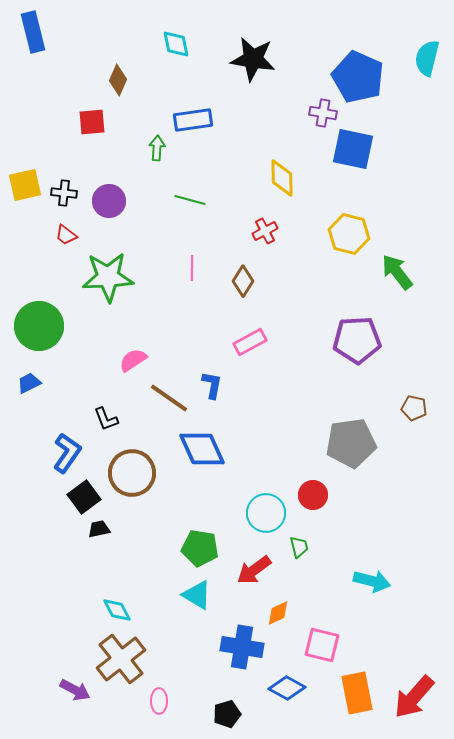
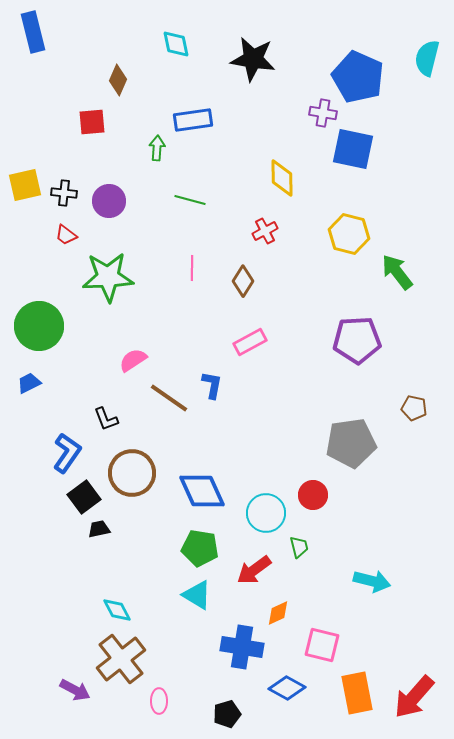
blue diamond at (202, 449): moved 42 px down
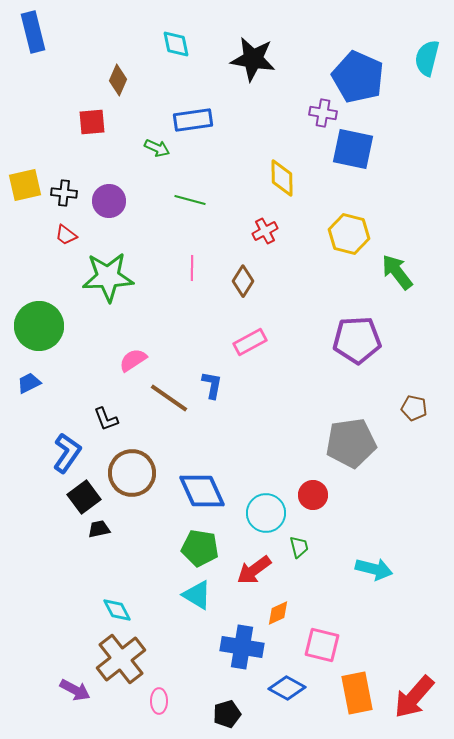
green arrow at (157, 148): rotated 110 degrees clockwise
cyan arrow at (372, 581): moved 2 px right, 12 px up
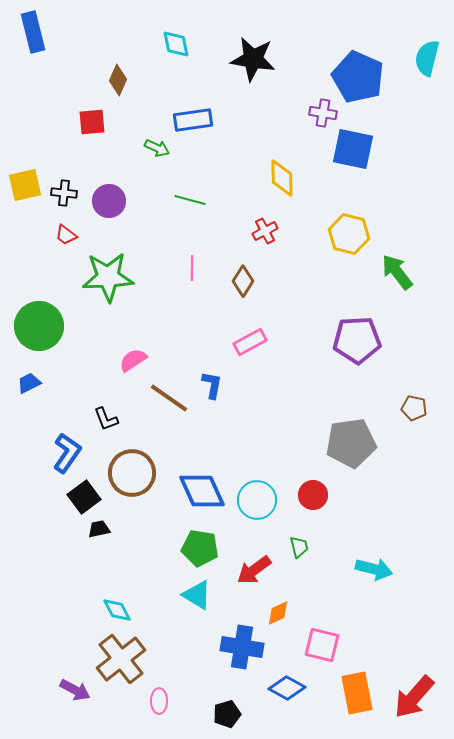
cyan circle at (266, 513): moved 9 px left, 13 px up
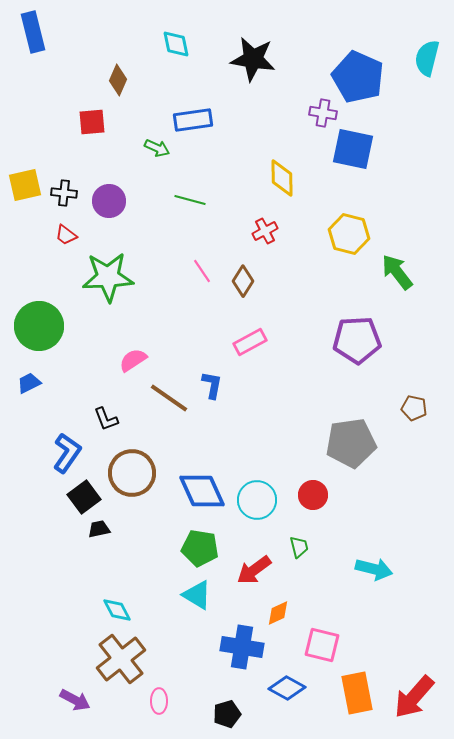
pink line at (192, 268): moved 10 px right, 3 px down; rotated 35 degrees counterclockwise
purple arrow at (75, 690): moved 10 px down
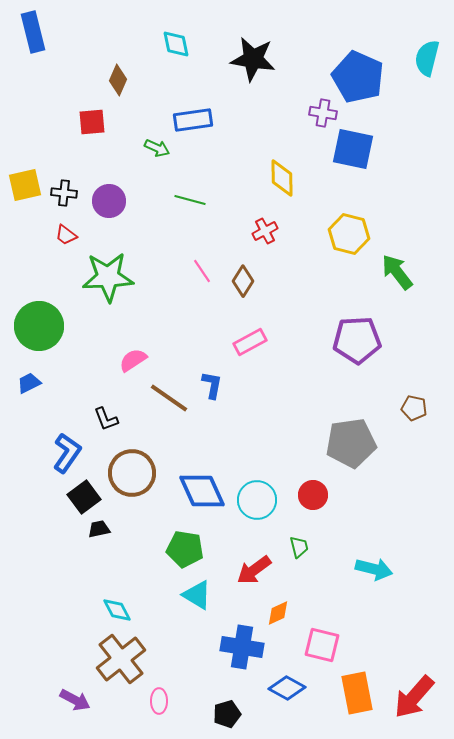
green pentagon at (200, 548): moved 15 px left, 1 px down
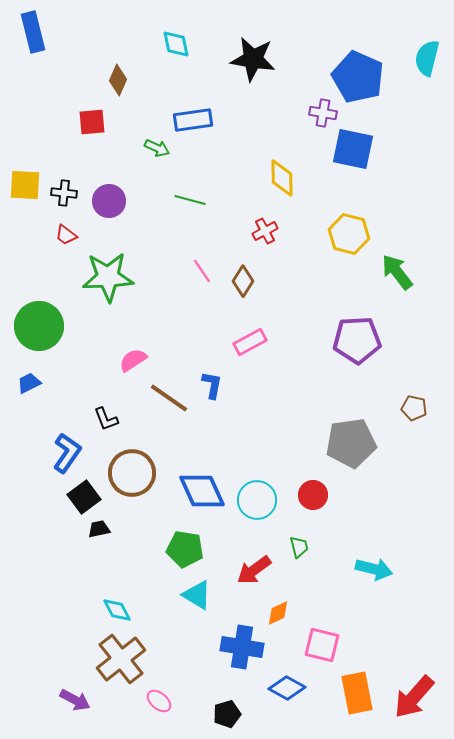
yellow square at (25, 185): rotated 16 degrees clockwise
pink ellipse at (159, 701): rotated 50 degrees counterclockwise
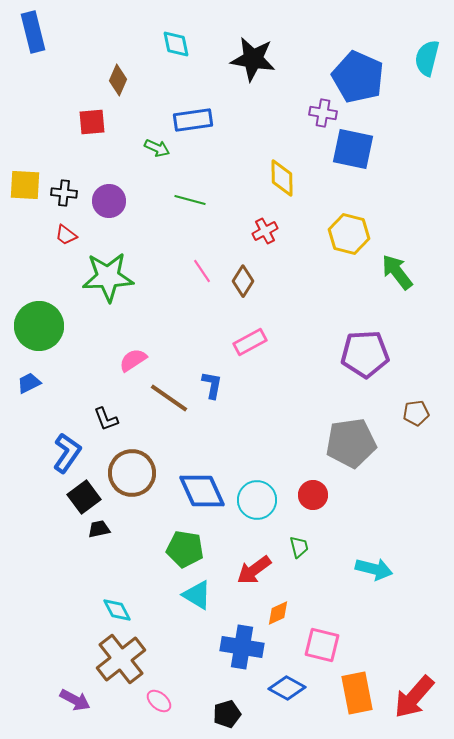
purple pentagon at (357, 340): moved 8 px right, 14 px down
brown pentagon at (414, 408): moved 2 px right, 5 px down; rotated 20 degrees counterclockwise
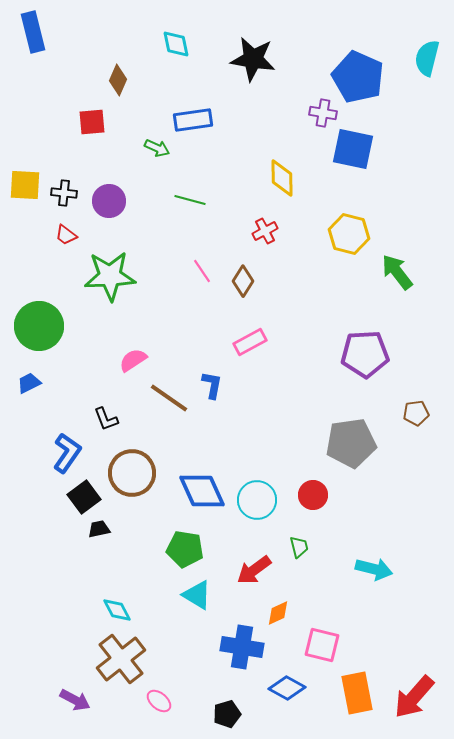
green star at (108, 277): moved 2 px right, 1 px up
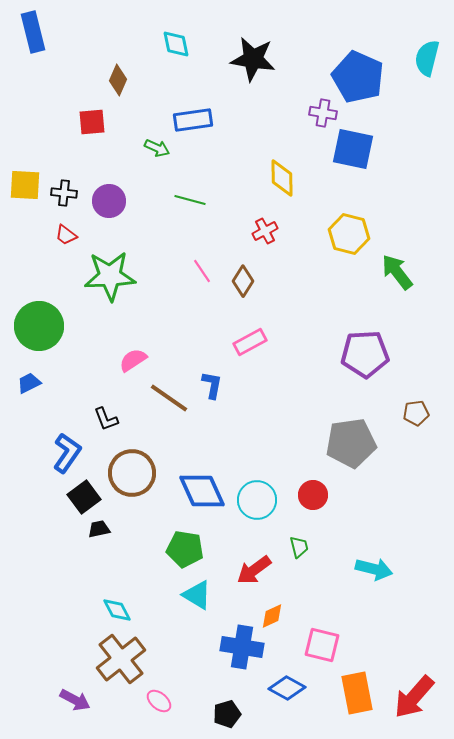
orange diamond at (278, 613): moved 6 px left, 3 px down
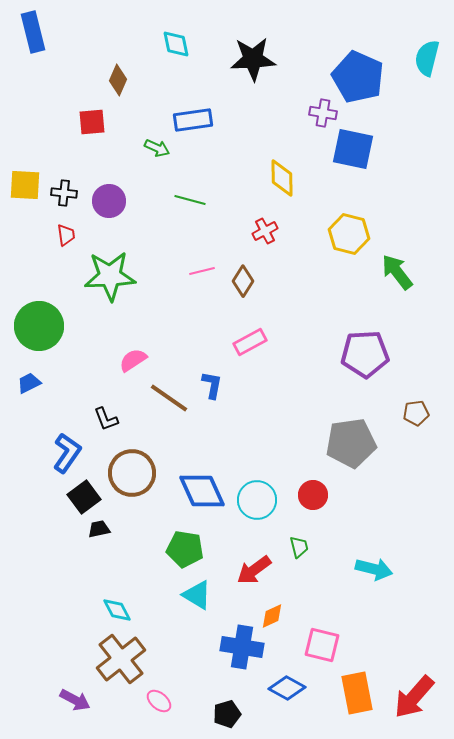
black star at (253, 59): rotated 12 degrees counterclockwise
red trapezoid at (66, 235): rotated 135 degrees counterclockwise
pink line at (202, 271): rotated 70 degrees counterclockwise
